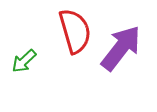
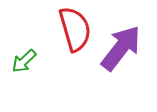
red semicircle: moved 2 px up
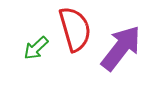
green arrow: moved 12 px right, 13 px up
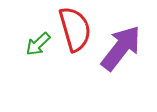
green arrow: moved 2 px right, 4 px up
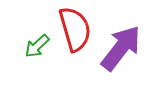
green arrow: moved 1 px left, 2 px down
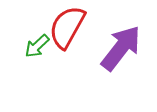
red semicircle: moved 8 px left, 2 px up; rotated 135 degrees counterclockwise
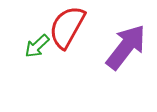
purple arrow: moved 5 px right, 1 px up
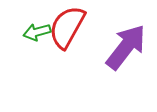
green arrow: moved 14 px up; rotated 28 degrees clockwise
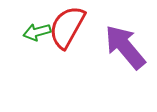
purple arrow: moved 1 px left; rotated 78 degrees counterclockwise
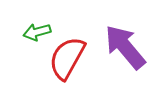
red semicircle: moved 31 px down
